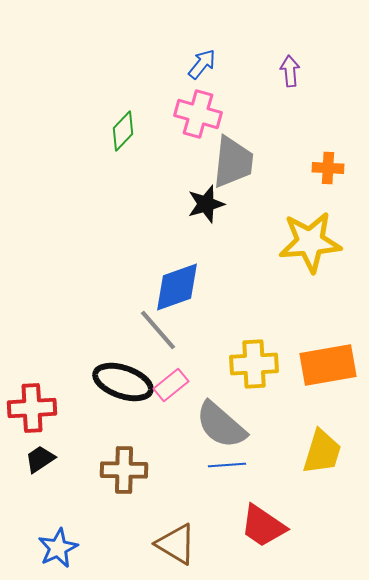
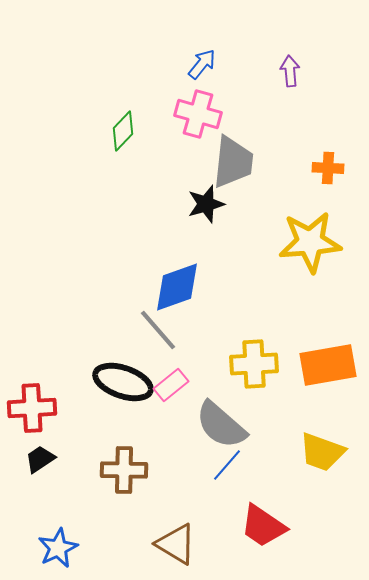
yellow trapezoid: rotated 93 degrees clockwise
blue line: rotated 45 degrees counterclockwise
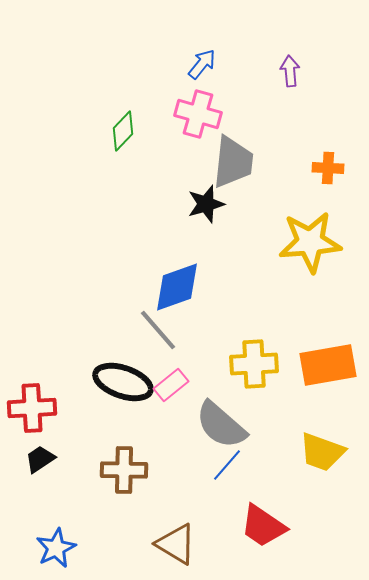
blue star: moved 2 px left
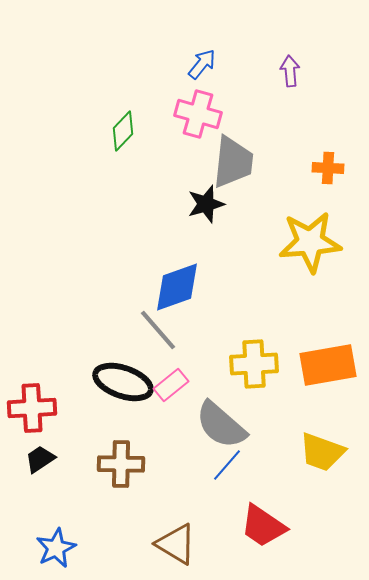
brown cross: moved 3 px left, 6 px up
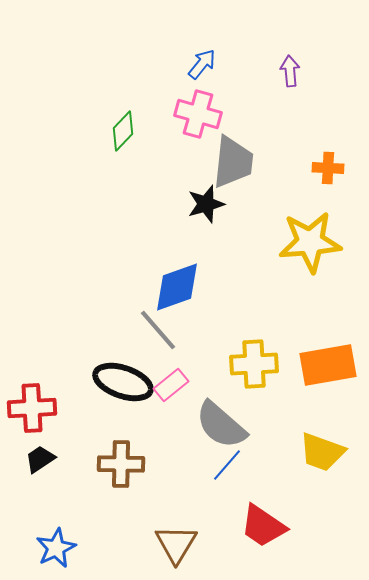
brown triangle: rotated 30 degrees clockwise
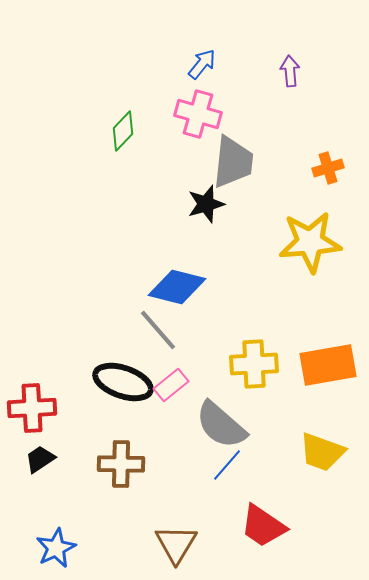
orange cross: rotated 20 degrees counterclockwise
blue diamond: rotated 34 degrees clockwise
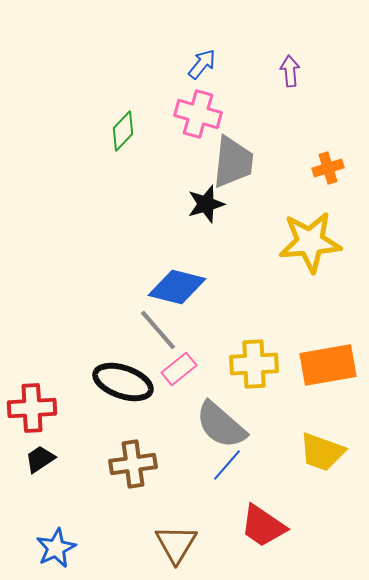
pink rectangle: moved 8 px right, 16 px up
brown cross: moved 12 px right; rotated 9 degrees counterclockwise
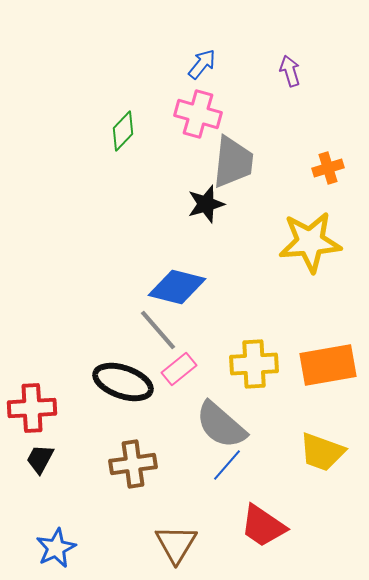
purple arrow: rotated 12 degrees counterclockwise
black trapezoid: rotated 28 degrees counterclockwise
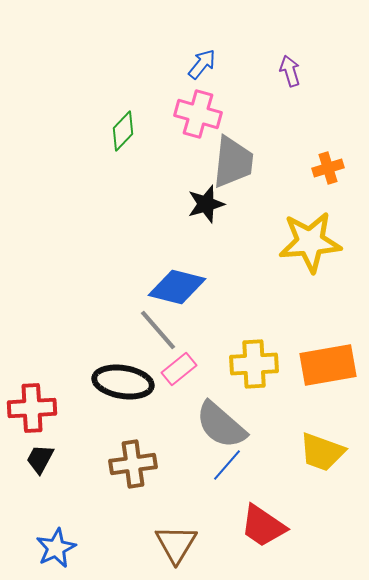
black ellipse: rotated 10 degrees counterclockwise
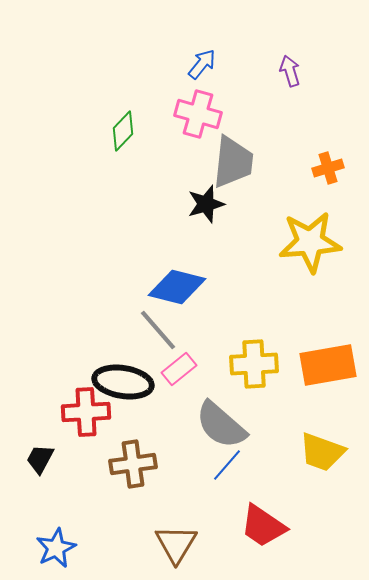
red cross: moved 54 px right, 4 px down
